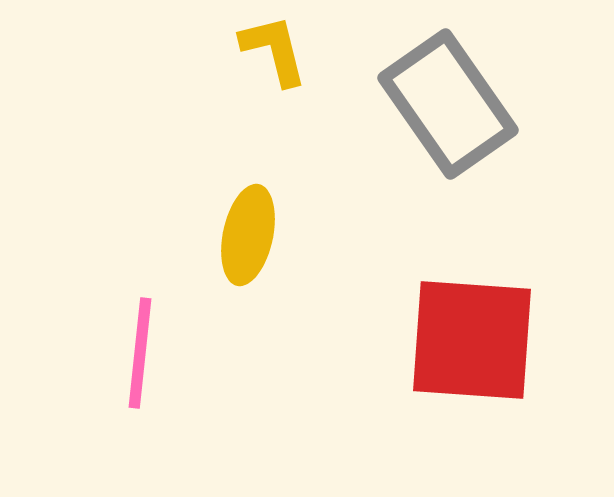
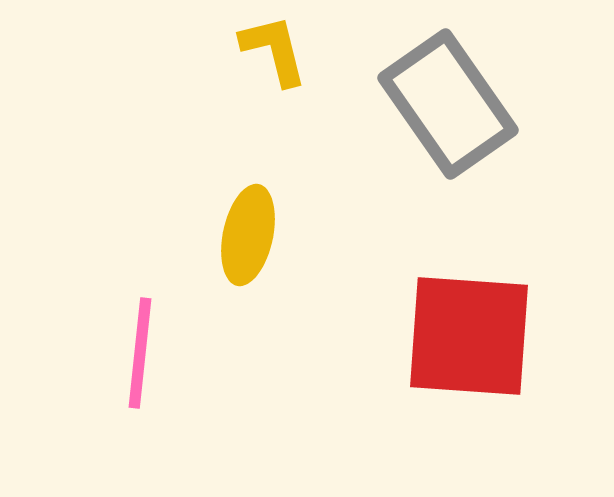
red square: moved 3 px left, 4 px up
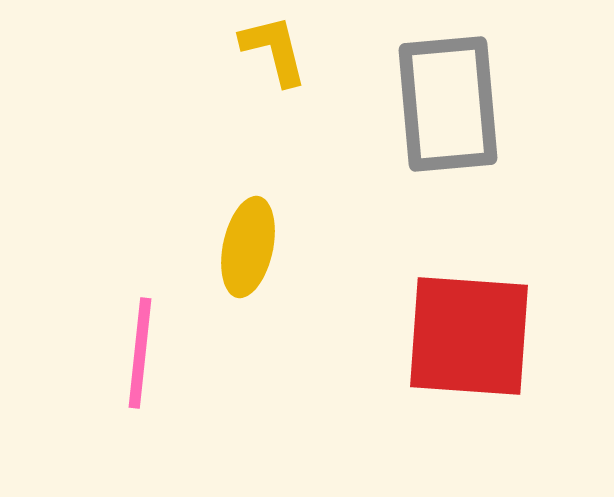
gray rectangle: rotated 30 degrees clockwise
yellow ellipse: moved 12 px down
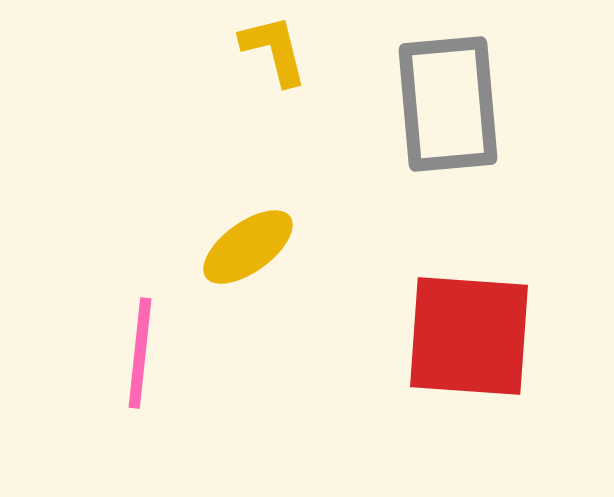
yellow ellipse: rotated 42 degrees clockwise
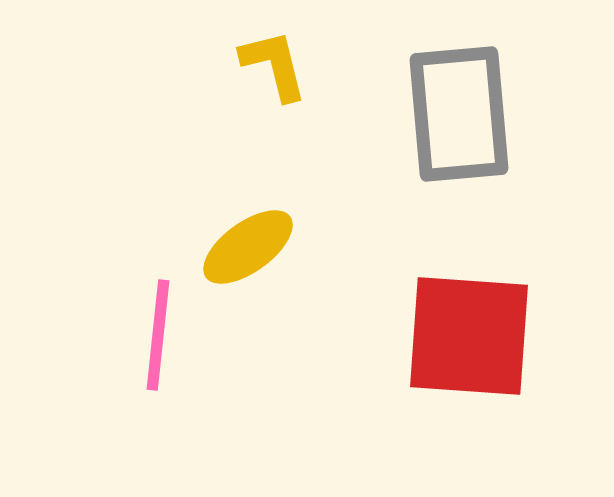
yellow L-shape: moved 15 px down
gray rectangle: moved 11 px right, 10 px down
pink line: moved 18 px right, 18 px up
